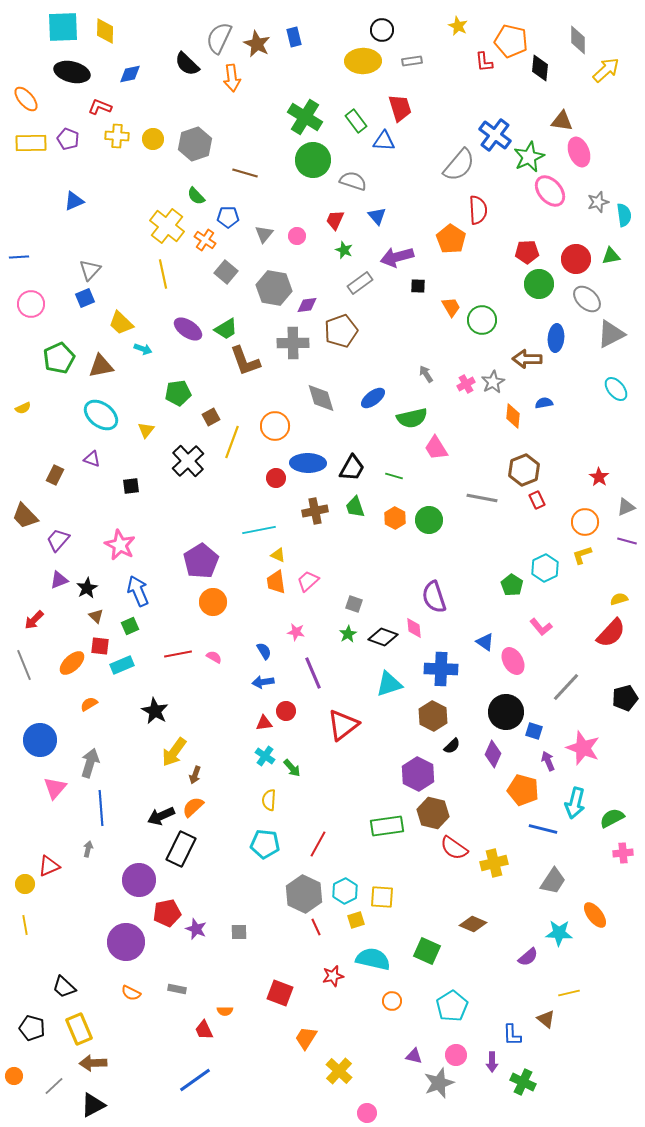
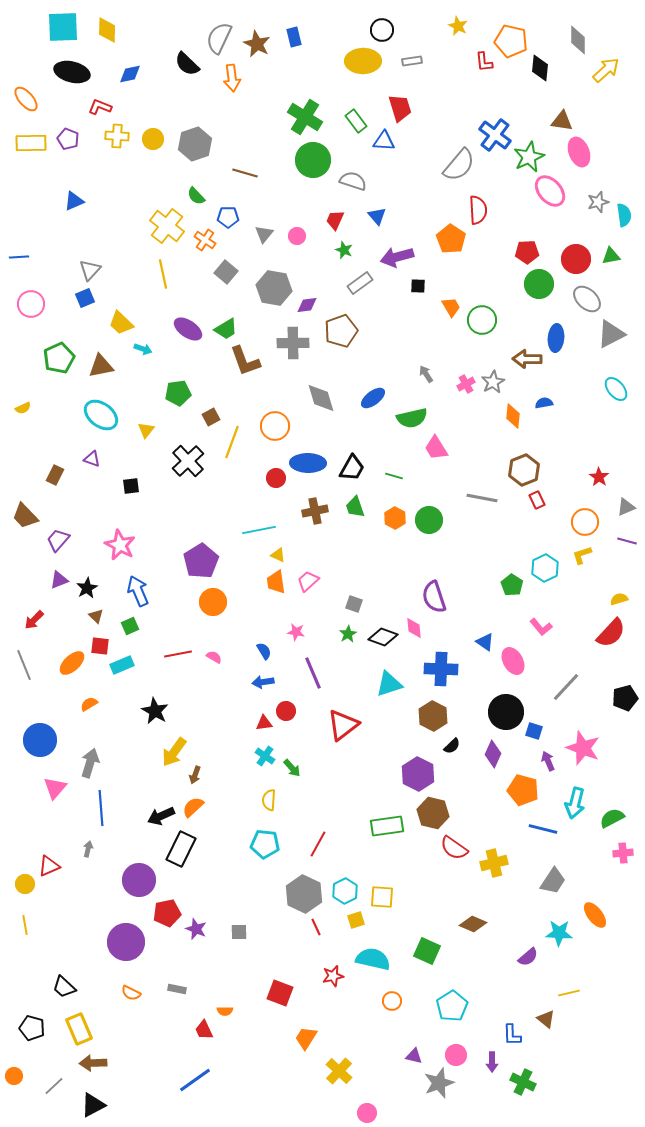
yellow diamond at (105, 31): moved 2 px right, 1 px up
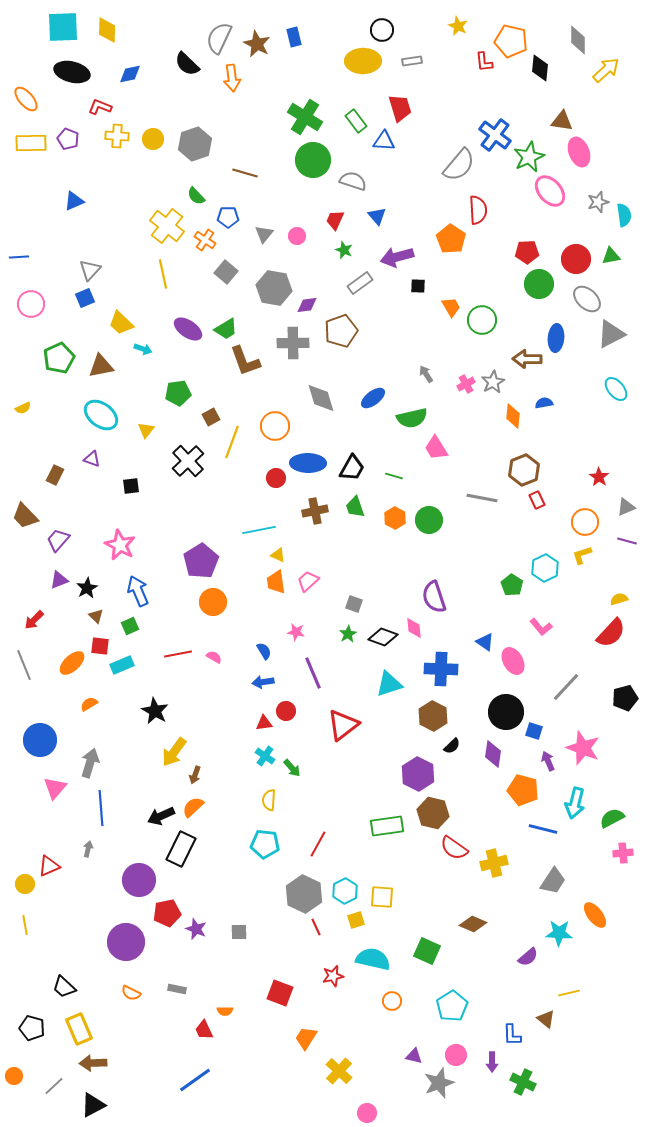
purple diamond at (493, 754): rotated 16 degrees counterclockwise
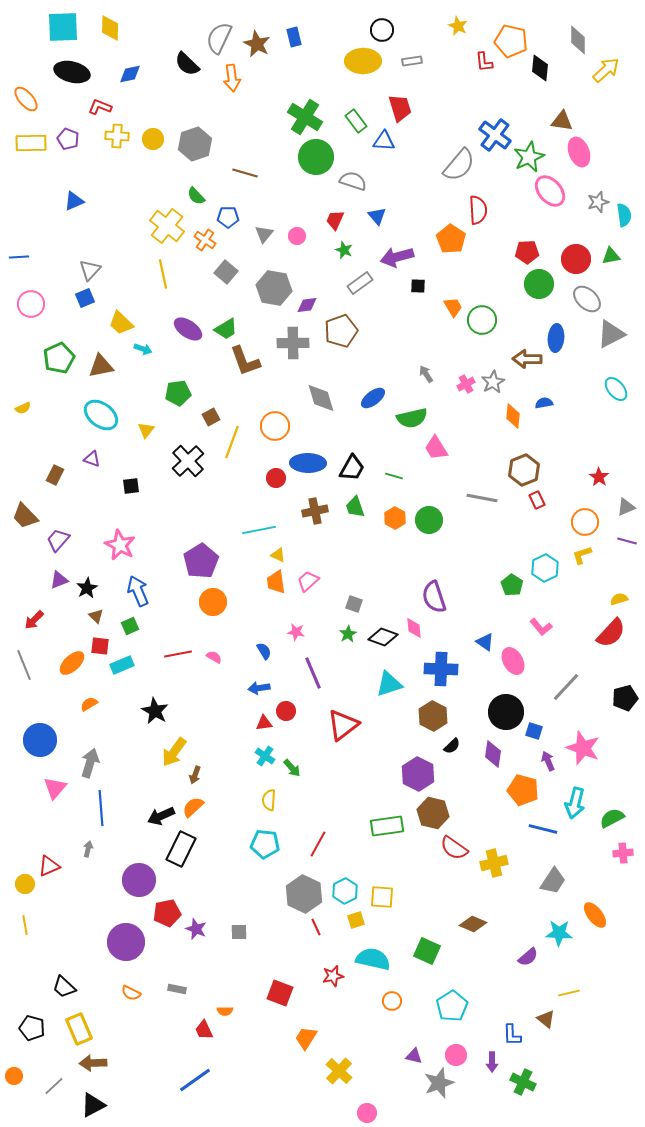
yellow diamond at (107, 30): moved 3 px right, 2 px up
green circle at (313, 160): moved 3 px right, 3 px up
orange trapezoid at (451, 307): moved 2 px right
blue arrow at (263, 682): moved 4 px left, 6 px down
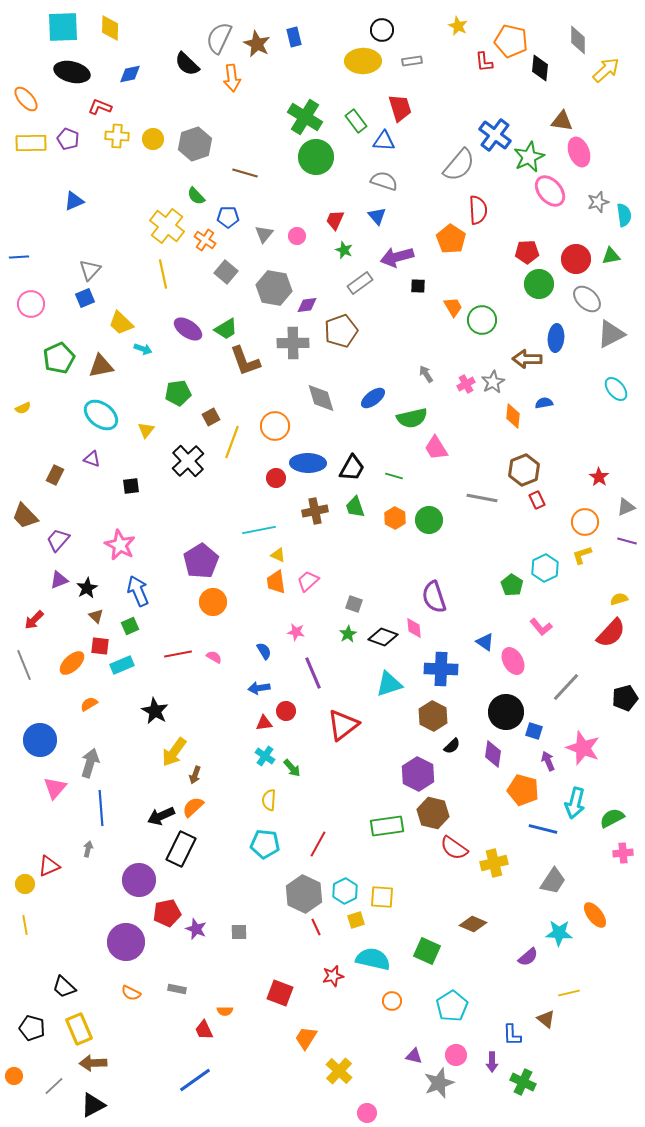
gray semicircle at (353, 181): moved 31 px right
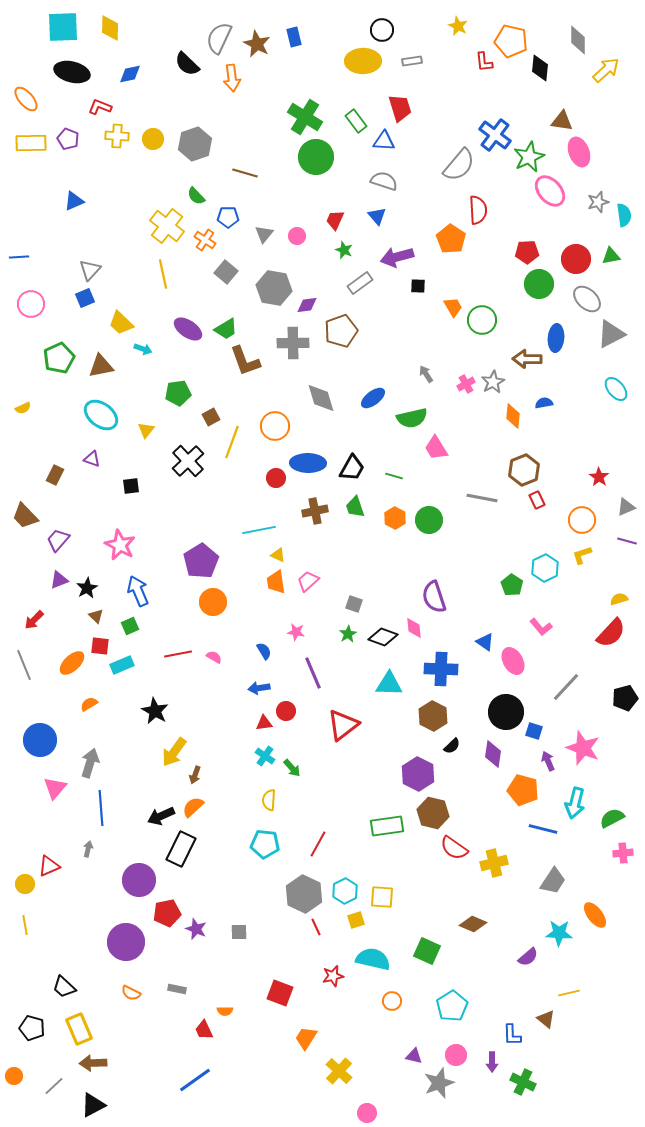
orange circle at (585, 522): moved 3 px left, 2 px up
cyan triangle at (389, 684): rotated 20 degrees clockwise
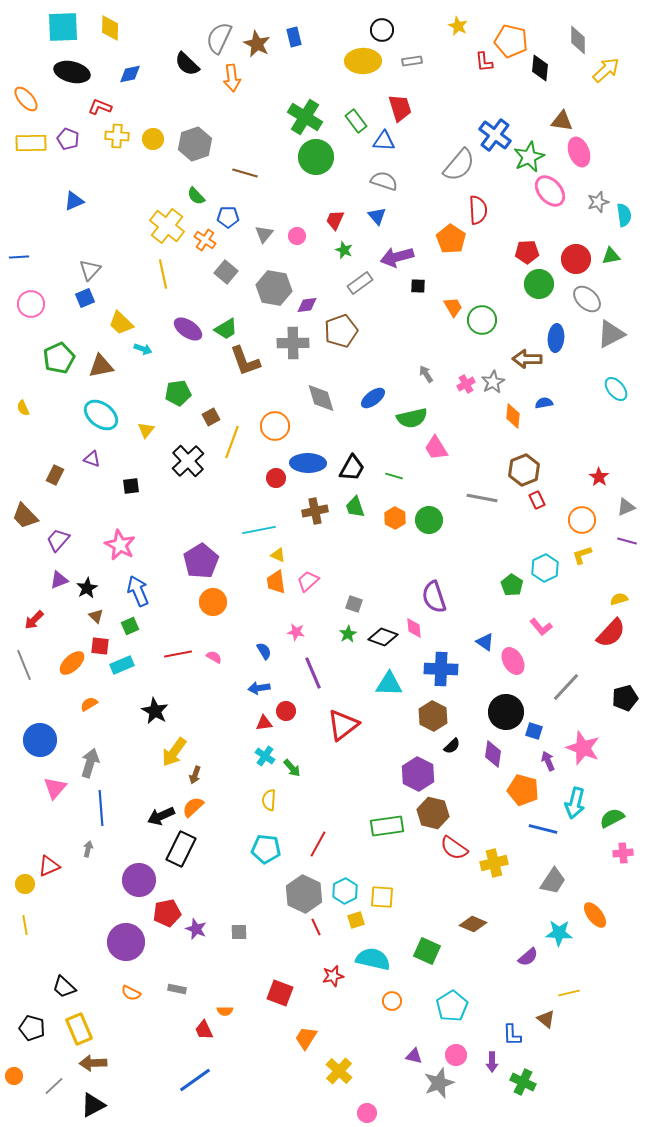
yellow semicircle at (23, 408): rotated 91 degrees clockwise
cyan pentagon at (265, 844): moved 1 px right, 5 px down
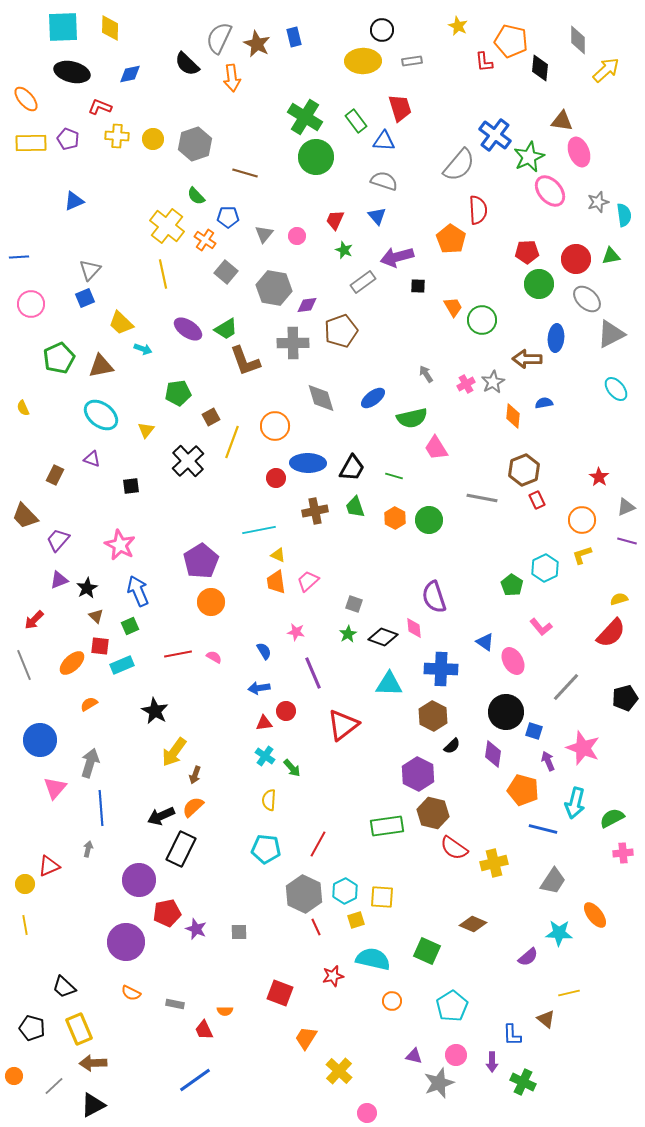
gray rectangle at (360, 283): moved 3 px right, 1 px up
orange circle at (213, 602): moved 2 px left
gray rectangle at (177, 989): moved 2 px left, 15 px down
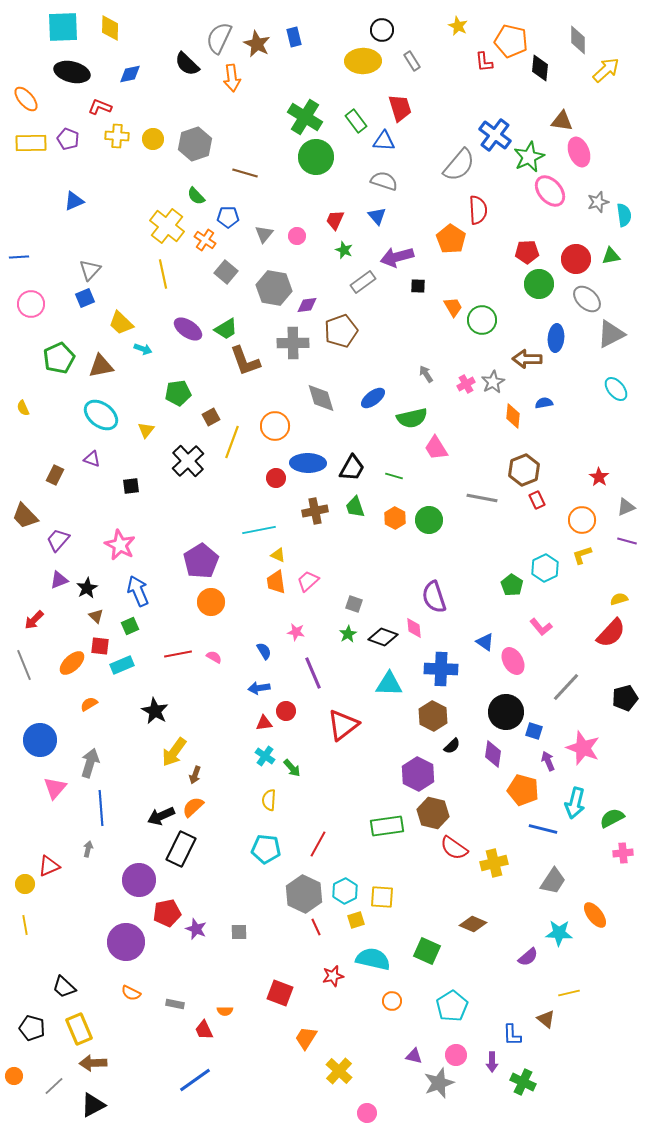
gray rectangle at (412, 61): rotated 66 degrees clockwise
